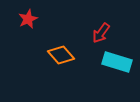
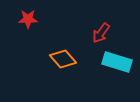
red star: rotated 24 degrees clockwise
orange diamond: moved 2 px right, 4 px down
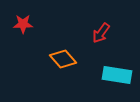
red star: moved 5 px left, 5 px down
cyan rectangle: moved 13 px down; rotated 8 degrees counterclockwise
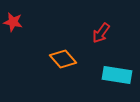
red star: moved 10 px left, 2 px up; rotated 12 degrees clockwise
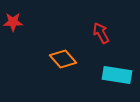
red star: rotated 12 degrees counterclockwise
red arrow: rotated 115 degrees clockwise
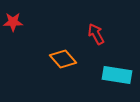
red arrow: moved 5 px left, 1 px down
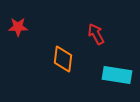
red star: moved 5 px right, 5 px down
orange diamond: rotated 48 degrees clockwise
